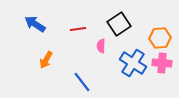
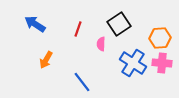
red line: rotated 63 degrees counterclockwise
pink semicircle: moved 2 px up
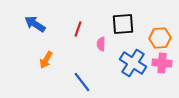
black square: moved 4 px right; rotated 30 degrees clockwise
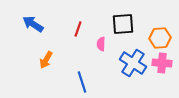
blue arrow: moved 2 px left
blue line: rotated 20 degrees clockwise
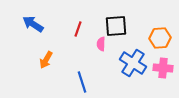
black square: moved 7 px left, 2 px down
pink cross: moved 1 px right, 5 px down
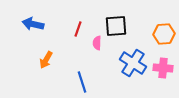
blue arrow: rotated 20 degrees counterclockwise
orange hexagon: moved 4 px right, 4 px up
pink semicircle: moved 4 px left, 1 px up
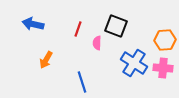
black square: rotated 25 degrees clockwise
orange hexagon: moved 1 px right, 6 px down
blue cross: moved 1 px right
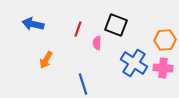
black square: moved 1 px up
blue line: moved 1 px right, 2 px down
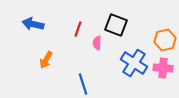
orange hexagon: rotated 10 degrees counterclockwise
